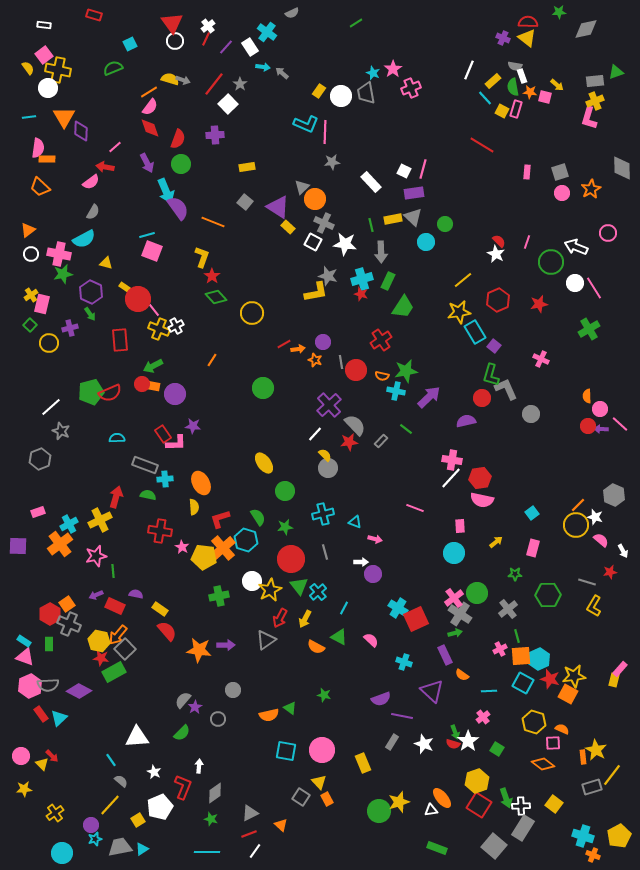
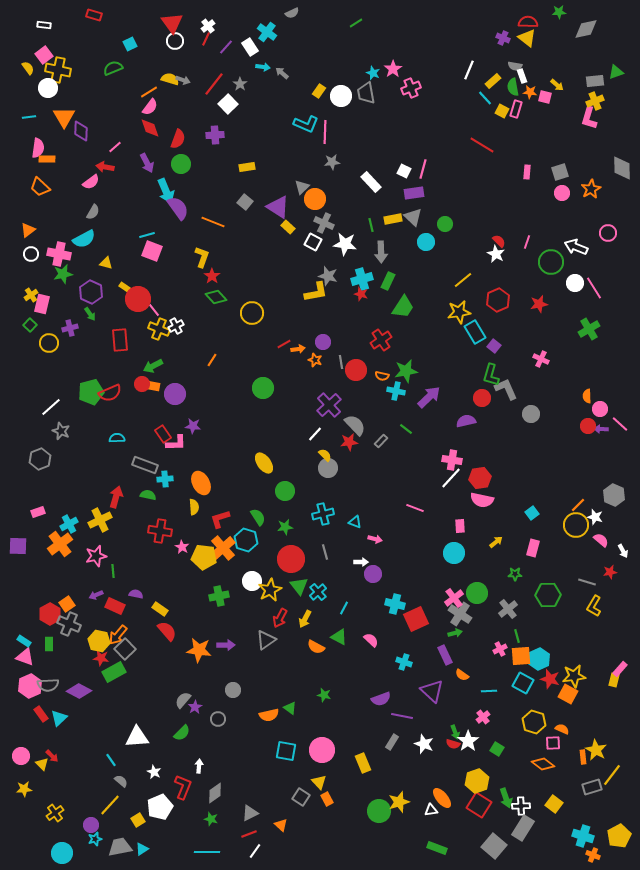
cyan cross at (398, 608): moved 3 px left, 4 px up; rotated 18 degrees counterclockwise
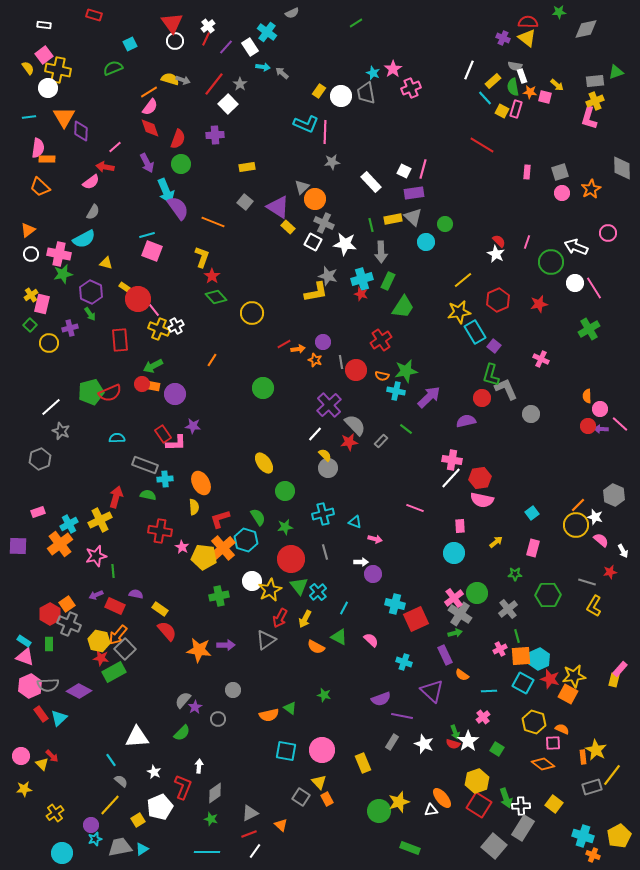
green rectangle at (437, 848): moved 27 px left
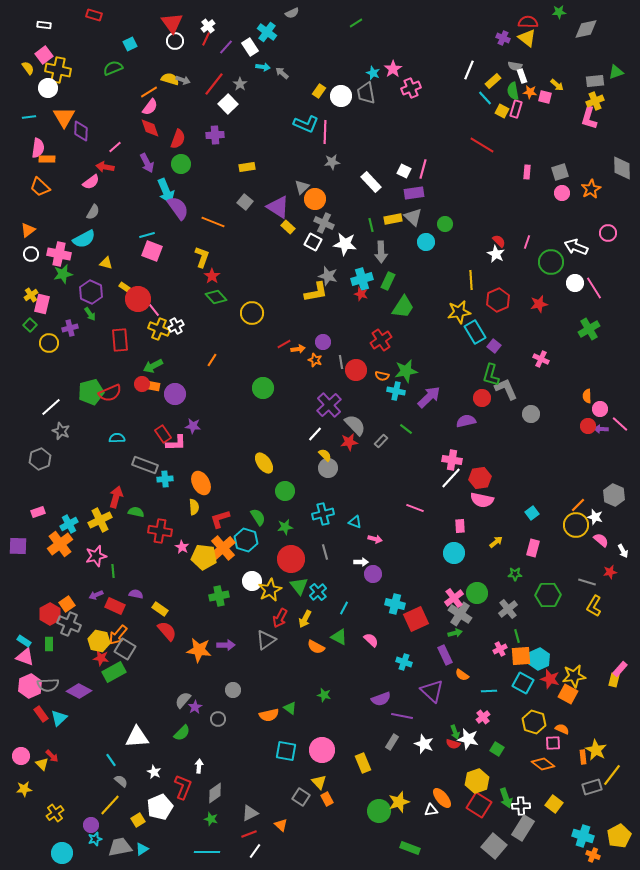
green semicircle at (513, 87): moved 4 px down
yellow line at (463, 280): moved 8 px right; rotated 54 degrees counterclockwise
green semicircle at (148, 495): moved 12 px left, 17 px down
gray square at (125, 649): rotated 15 degrees counterclockwise
white star at (468, 741): moved 2 px up; rotated 25 degrees counterclockwise
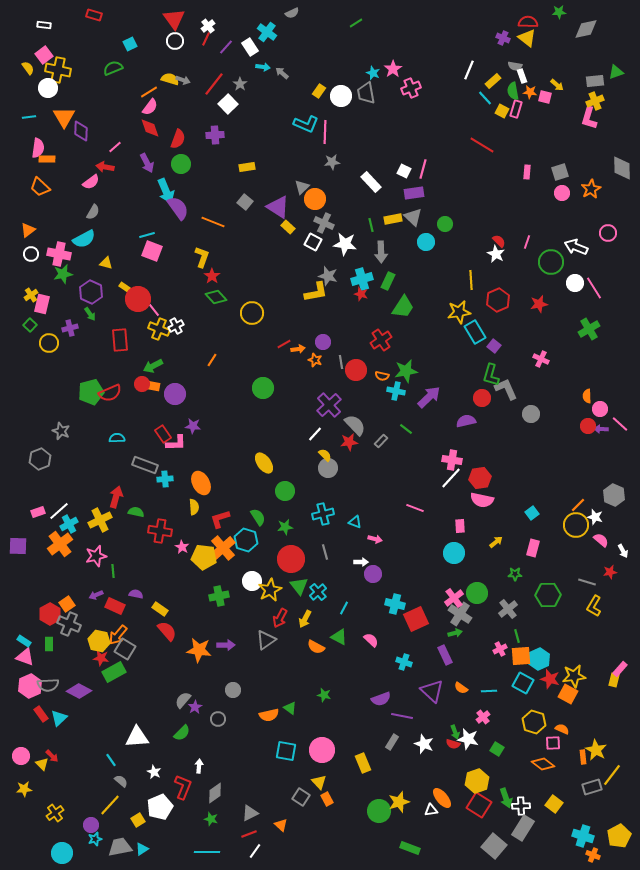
red triangle at (172, 23): moved 2 px right, 4 px up
white line at (51, 407): moved 8 px right, 104 px down
orange semicircle at (462, 675): moved 1 px left, 13 px down
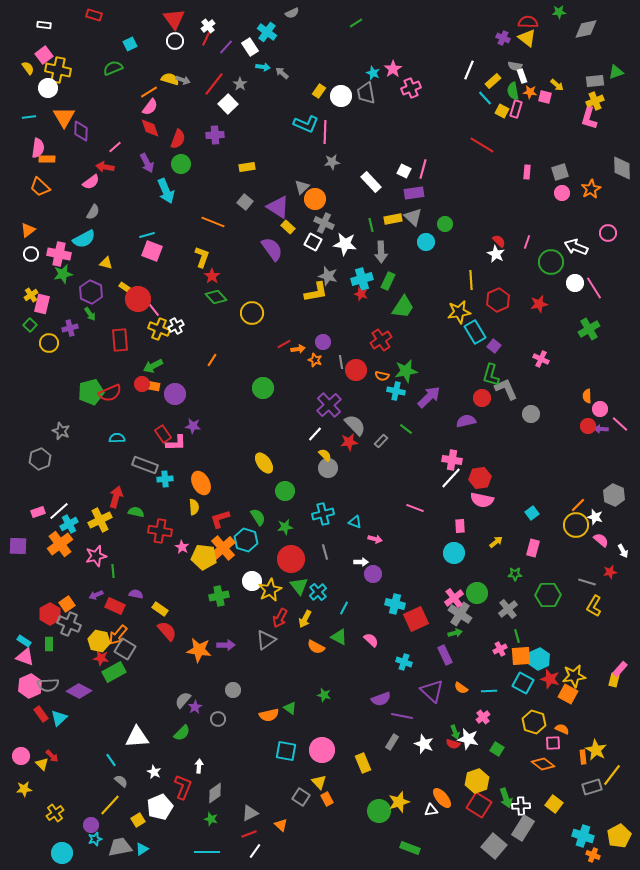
purple semicircle at (178, 208): moved 94 px right, 41 px down
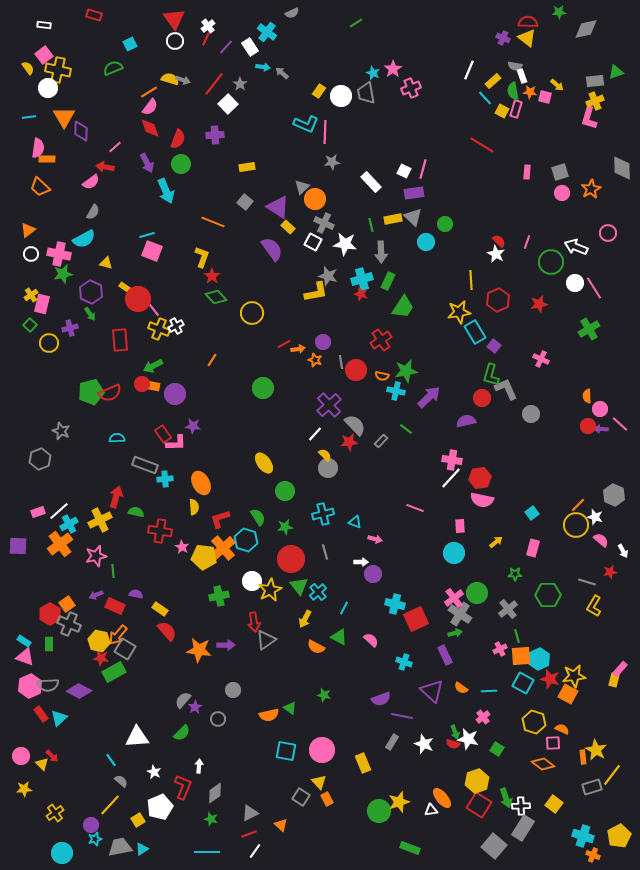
red arrow at (280, 618): moved 26 px left, 4 px down; rotated 36 degrees counterclockwise
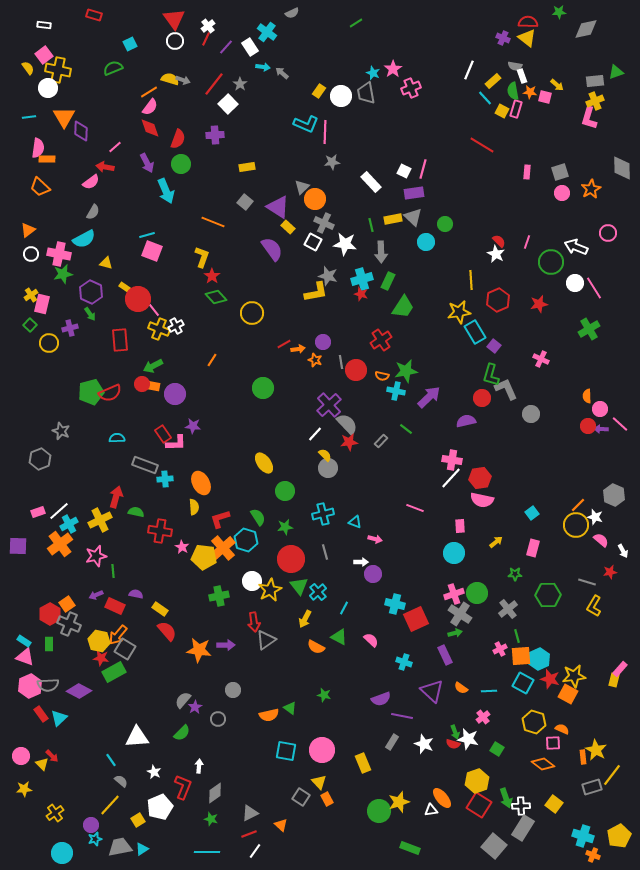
gray semicircle at (355, 425): moved 8 px left, 1 px up
pink cross at (454, 598): moved 4 px up; rotated 18 degrees clockwise
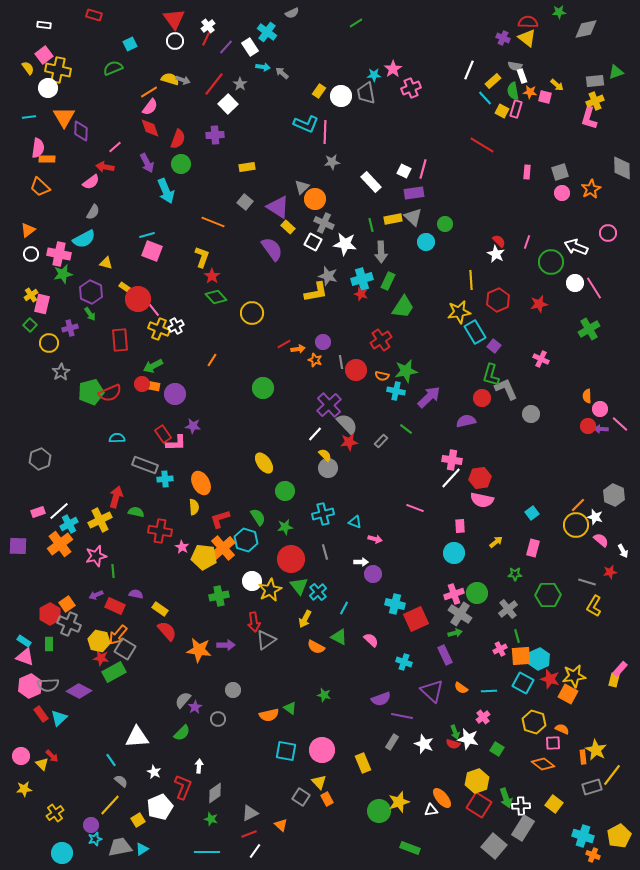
cyan star at (373, 73): moved 1 px right, 2 px down; rotated 24 degrees counterclockwise
gray star at (61, 431): moved 59 px up; rotated 18 degrees clockwise
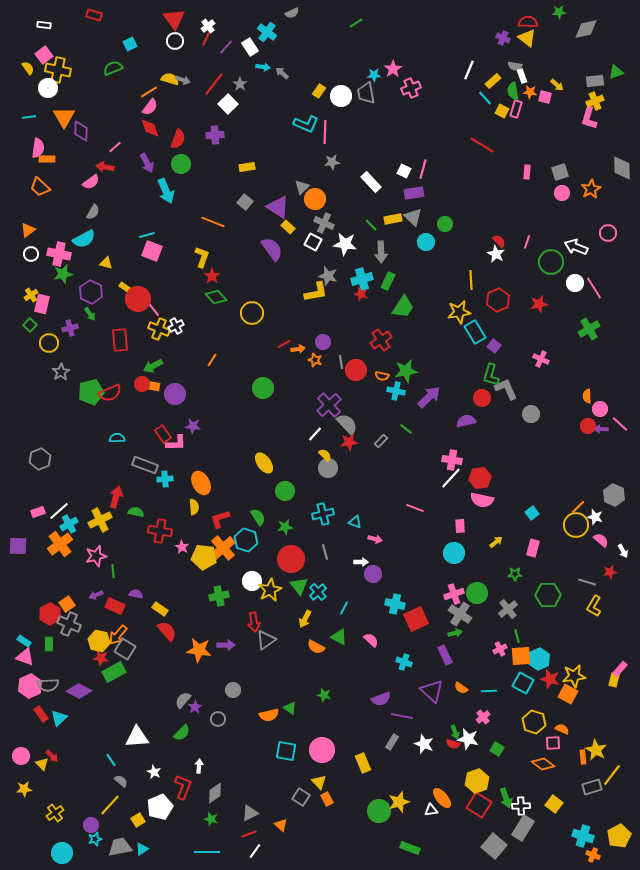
green line at (371, 225): rotated 32 degrees counterclockwise
orange line at (578, 505): moved 2 px down
